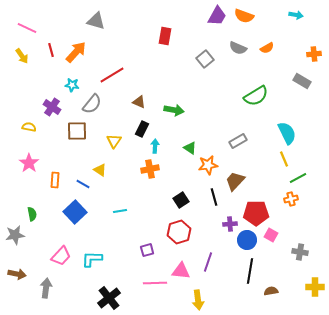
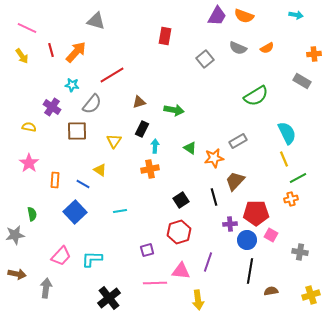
brown triangle at (139, 102): rotated 40 degrees counterclockwise
orange star at (208, 165): moved 6 px right, 7 px up
yellow cross at (315, 287): moved 4 px left, 8 px down; rotated 18 degrees counterclockwise
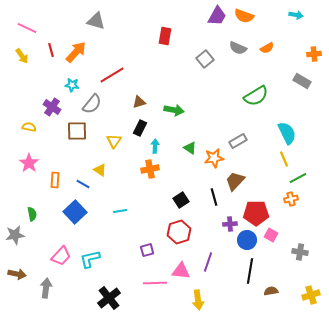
black rectangle at (142, 129): moved 2 px left, 1 px up
cyan L-shape at (92, 259): moved 2 px left; rotated 15 degrees counterclockwise
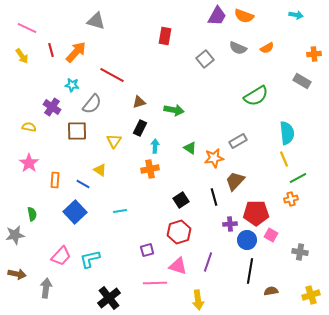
red line at (112, 75): rotated 60 degrees clockwise
cyan semicircle at (287, 133): rotated 20 degrees clockwise
pink triangle at (181, 271): moved 3 px left, 5 px up; rotated 12 degrees clockwise
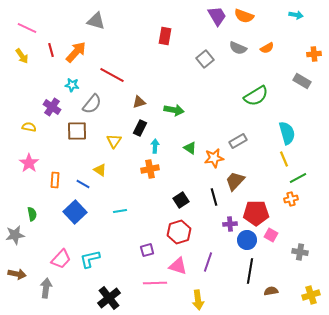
purple trapezoid at (217, 16): rotated 60 degrees counterclockwise
cyan semicircle at (287, 133): rotated 10 degrees counterclockwise
pink trapezoid at (61, 256): moved 3 px down
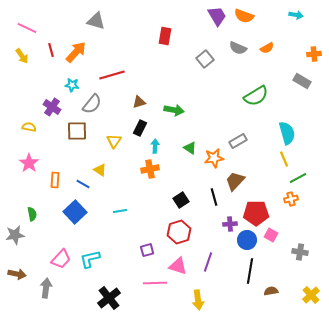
red line at (112, 75): rotated 45 degrees counterclockwise
yellow cross at (311, 295): rotated 24 degrees counterclockwise
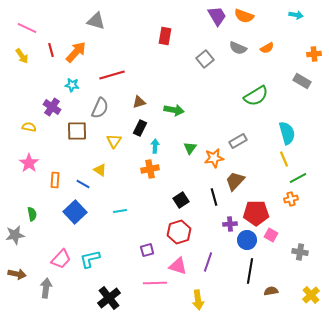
gray semicircle at (92, 104): moved 8 px right, 4 px down; rotated 15 degrees counterclockwise
green triangle at (190, 148): rotated 32 degrees clockwise
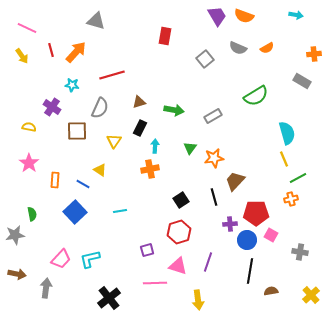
gray rectangle at (238, 141): moved 25 px left, 25 px up
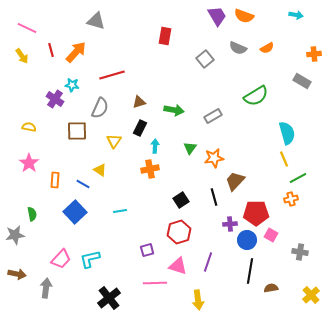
purple cross at (52, 107): moved 3 px right, 8 px up
brown semicircle at (271, 291): moved 3 px up
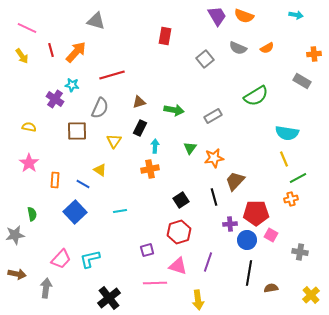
cyan semicircle at (287, 133): rotated 115 degrees clockwise
black line at (250, 271): moved 1 px left, 2 px down
